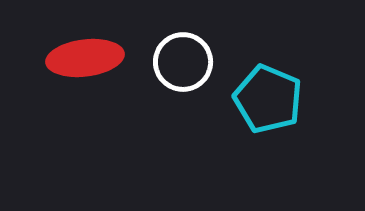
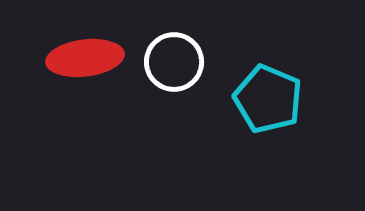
white circle: moved 9 px left
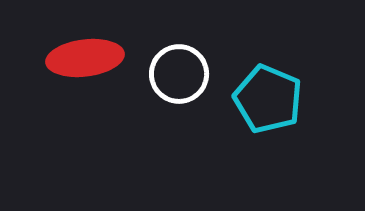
white circle: moved 5 px right, 12 px down
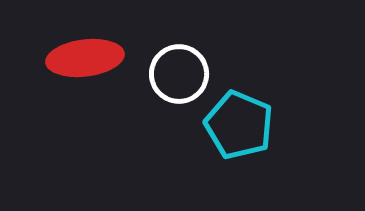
cyan pentagon: moved 29 px left, 26 px down
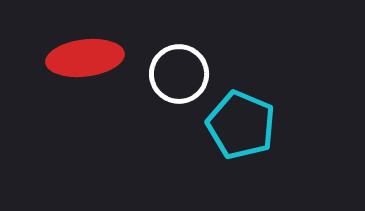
cyan pentagon: moved 2 px right
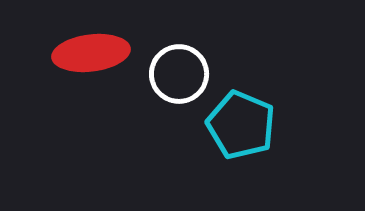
red ellipse: moved 6 px right, 5 px up
